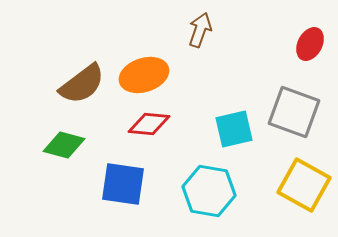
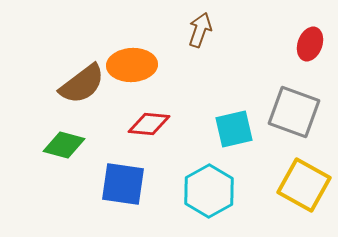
red ellipse: rotated 8 degrees counterclockwise
orange ellipse: moved 12 px left, 10 px up; rotated 15 degrees clockwise
cyan hexagon: rotated 21 degrees clockwise
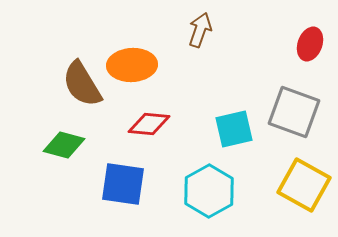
brown semicircle: rotated 96 degrees clockwise
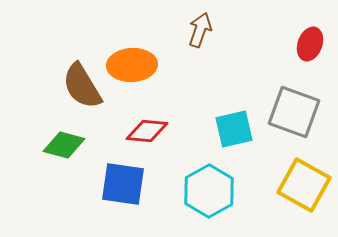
brown semicircle: moved 2 px down
red diamond: moved 2 px left, 7 px down
